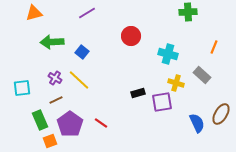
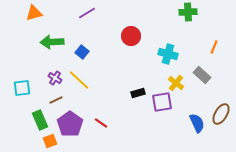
yellow cross: rotated 21 degrees clockwise
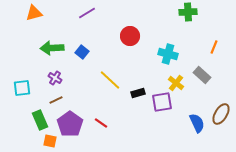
red circle: moved 1 px left
green arrow: moved 6 px down
yellow line: moved 31 px right
orange square: rotated 32 degrees clockwise
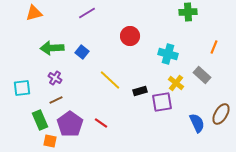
black rectangle: moved 2 px right, 2 px up
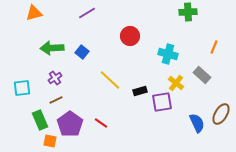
purple cross: rotated 24 degrees clockwise
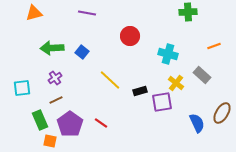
purple line: rotated 42 degrees clockwise
orange line: moved 1 px up; rotated 48 degrees clockwise
brown ellipse: moved 1 px right, 1 px up
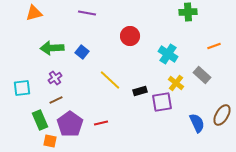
cyan cross: rotated 18 degrees clockwise
brown ellipse: moved 2 px down
red line: rotated 48 degrees counterclockwise
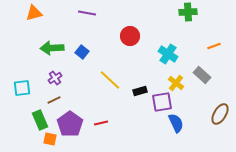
brown line: moved 2 px left
brown ellipse: moved 2 px left, 1 px up
blue semicircle: moved 21 px left
orange square: moved 2 px up
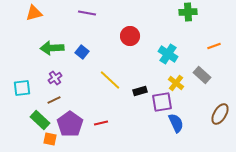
green rectangle: rotated 24 degrees counterclockwise
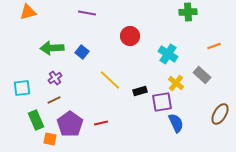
orange triangle: moved 6 px left, 1 px up
green rectangle: moved 4 px left; rotated 24 degrees clockwise
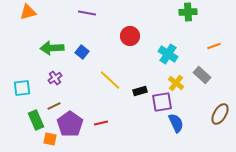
brown line: moved 6 px down
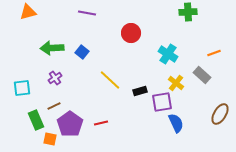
red circle: moved 1 px right, 3 px up
orange line: moved 7 px down
